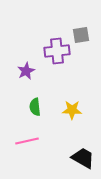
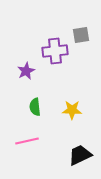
purple cross: moved 2 px left
black trapezoid: moved 3 px left, 3 px up; rotated 55 degrees counterclockwise
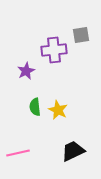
purple cross: moved 1 px left, 1 px up
yellow star: moved 14 px left; rotated 24 degrees clockwise
pink line: moved 9 px left, 12 px down
black trapezoid: moved 7 px left, 4 px up
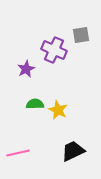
purple cross: rotated 30 degrees clockwise
purple star: moved 2 px up
green semicircle: moved 3 px up; rotated 96 degrees clockwise
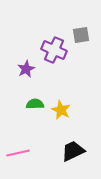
yellow star: moved 3 px right
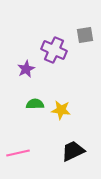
gray square: moved 4 px right
yellow star: rotated 18 degrees counterclockwise
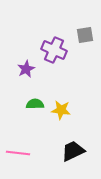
pink line: rotated 20 degrees clockwise
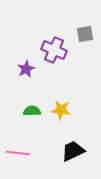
gray square: moved 1 px up
green semicircle: moved 3 px left, 7 px down
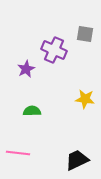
gray square: rotated 18 degrees clockwise
yellow star: moved 24 px right, 11 px up
black trapezoid: moved 4 px right, 9 px down
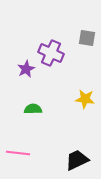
gray square: moved 2 px right, 4 px down
purple cross: moved 3 px left, 3 px down
green semicircle: moved 1 px right, 2 px up
